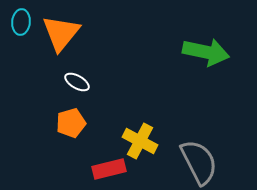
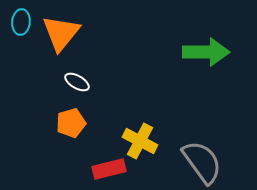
green arrow: rotated 12 degrees counterclockwise
gray semicircle: moved 3 px right; rotated 9 degrees counterclockwise
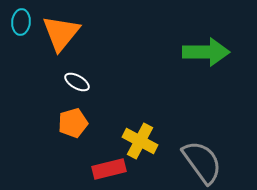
orange pentagon: moved 2 px right
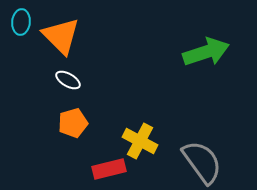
orange triangle: moved 3 px down; rotated 24 degrees counterclockwise
green arrow: rotated 18 degrees counterclockwise
white ellipse: moved 9 px left, 2 px up
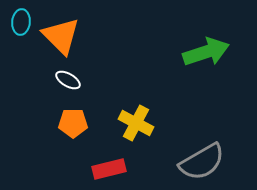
orange pentagon: rotated 16 degrees clockwise
yellow cross: moved 4 px left, 18 px up
gray semicircle: rotated 96 degrees clockwise
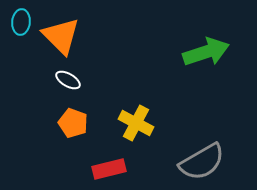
orange pentagon: rotated 20 degrees clockwise
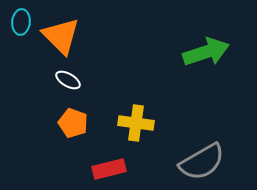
yellow cross: rotated 20 degrees counterclockwise
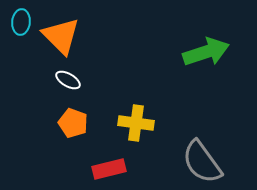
gray semicircle: rotated 84 degrees clockwise
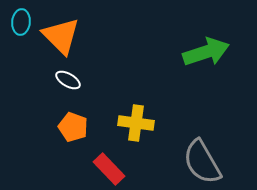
orange pentagon: moved 4 px down
gray semicircle: rotated 6 degrees clockwise
red rectangle: rotated 60 degrees clockwise
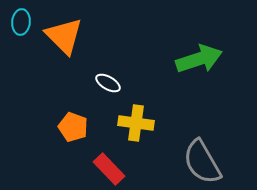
orange triangle: moved 3 px right
green arrow: moved 7 px left, 7 px down
white ellipse: moved 40 px right, 3 px down
